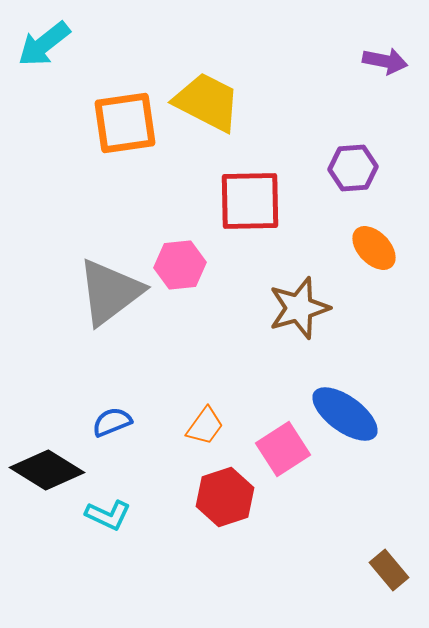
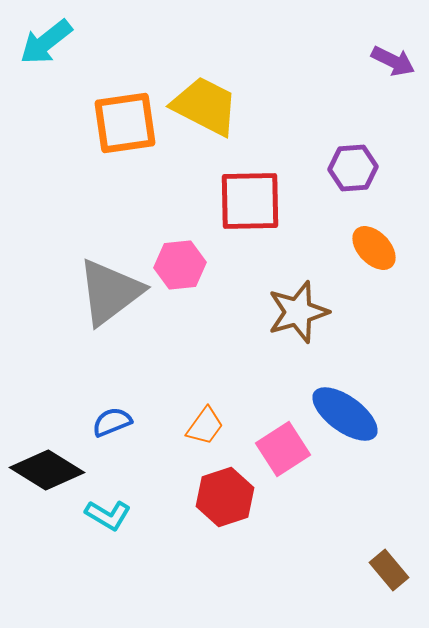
cyan arrow: moved 2 px right, 2 px up
purple arrow: moved 8 px right; rotated 15 degrees clockwise
yellow trapezoid: moved 2 px left, 4 px down
brown star: moved 1 px left, 4 px down
cyan L-shape: rotated 6 degrees clockwise
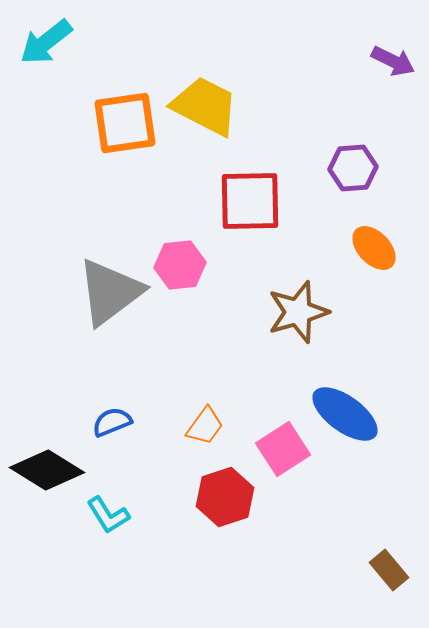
cyan L-shape: rotated 27 degrees clockwise
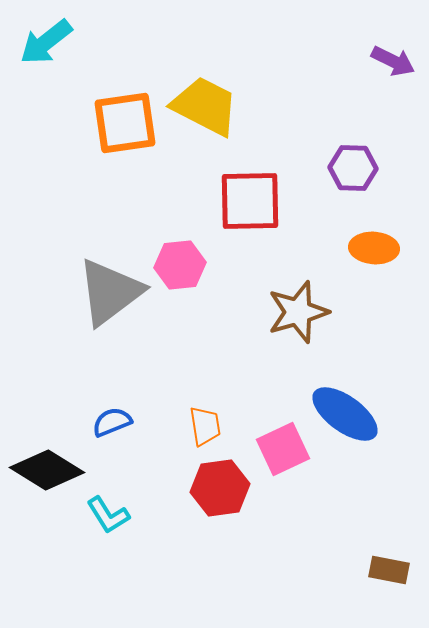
purple hexagon: rotated 6 degrees clockwise
orange ellipse: rotated 42 degrees counterclockwise
orange trapezoid: rotated 45 degrees counterclockwise
pink square: rotated 8 degrees clockwise
red hexagon: moved 5 px left, 9 px up; rotated 10 degrees clockwise
brown rectangle: rotated 39 degrees counterclockwise
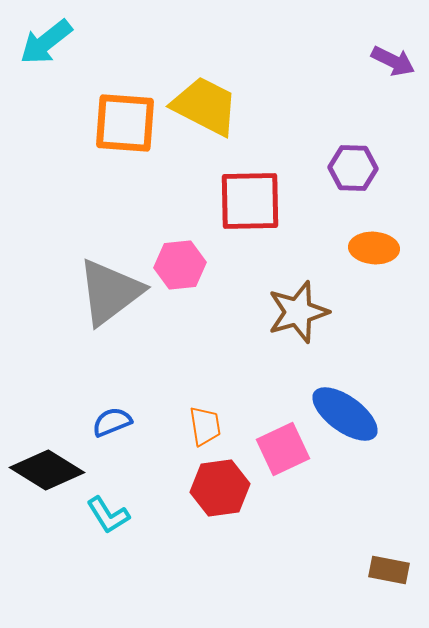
orange square: rotated 12 degrees clockwise
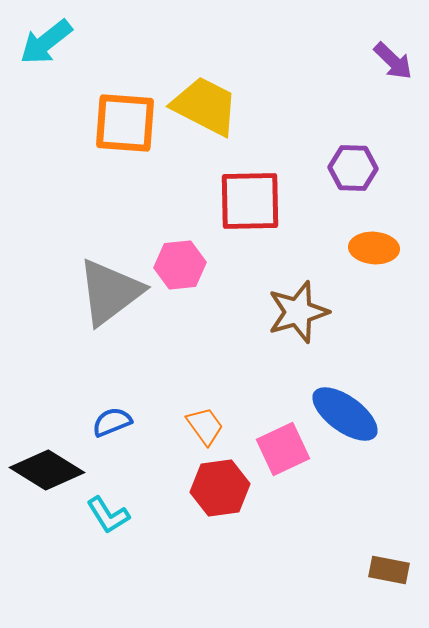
purple arrow: rotated 18 degrees clockwise
orange trapezoid: rotated 27 degrees counterclockwise
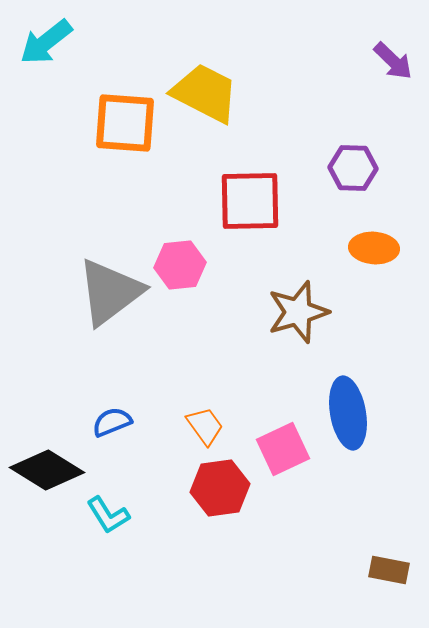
yellow trapezoid: moved 13 px up
blue ellipse: moved 3 px right, 1 px up; rotated 44 degrees clockwise
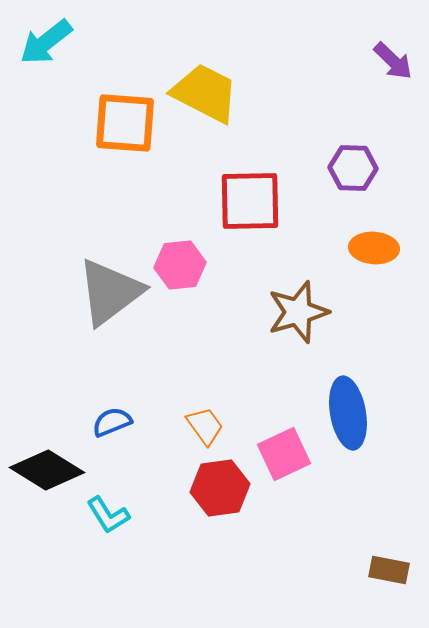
pink square: moved 1 px right, 5 px down
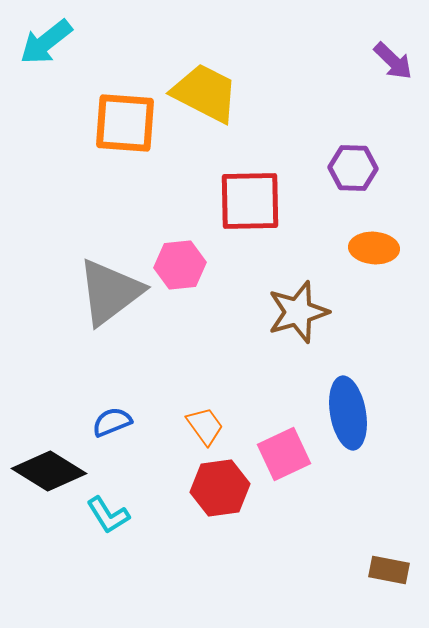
black diamond: moved 2 px right, 1 px down
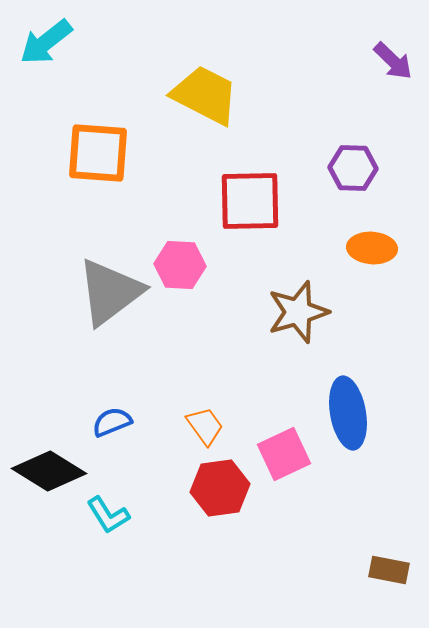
yellow trapezoid: moved 2 px down
orange square: moved 27 px left, 30 px down
orange ellipse: moved 2 px left
pink hexagon: rotated 9 degrees clockwise
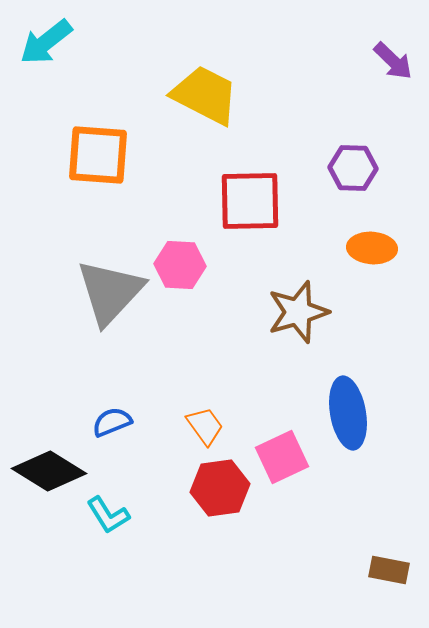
orange square: moved 2 px down
gray triangle: rotated 10 degrees counterclockwise
pink square: moved 2 px left, 3 px down
